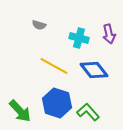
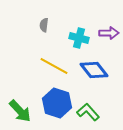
gray semicircle: moved 5 px right; rotated 80 degrees clockwise
purple arrow: moved 1 px up; rotated 78 degrees counterclockwise
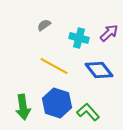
gray semicircle: rotated 48 degrees clockwise
purple arrow: rotated 42 degrees counterclockwise
blue diamond: moved 5 px right
green arrow: moved 3 px right, 4 px up; rotated 35 degrees clockwise
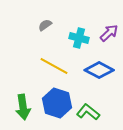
gray semicircle: moved 1 px right
blue diamond: rotated 24 degrees counterclockwise
green L-shape: rotated 10 degrees counterclockwise
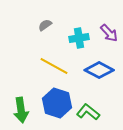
purple arrow: rotated 90 degrees clockwise
cyan cross: rotated 24 degrees counterclockwise
green arrow: moved 2 px left, 3 px down
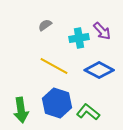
purple arrow: moved 7 px left, 2 px up
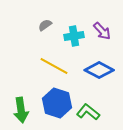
cyan cross: moved 5 px left, 2 px up
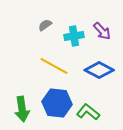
blue hexagon: rotated 12 degrees counterclockwise
green arrow: moved 1 px right, 1 px up
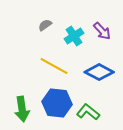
cyan cross: rotated 24 degrees counterclockwise
blue diamond: moved 2 px down
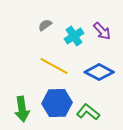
blue hexagon: rotated 8 degrees counterclockwise
